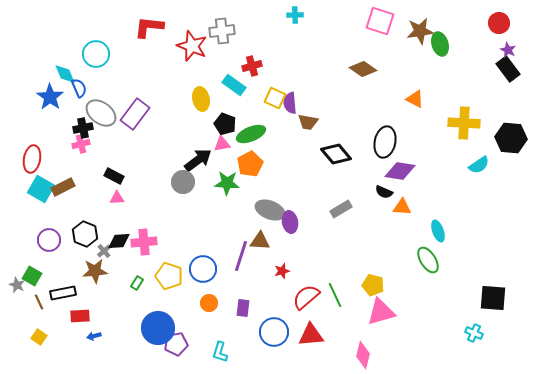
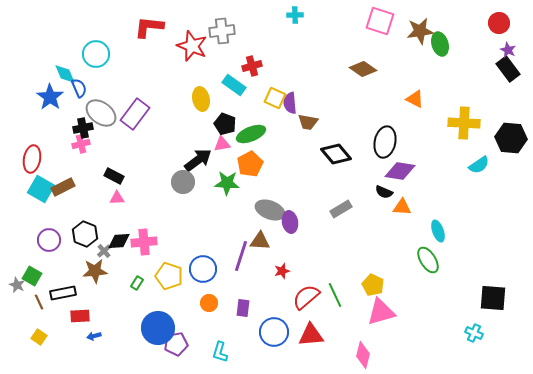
yellow pentagon at (373, 285): rotated 10 degrees clockwise
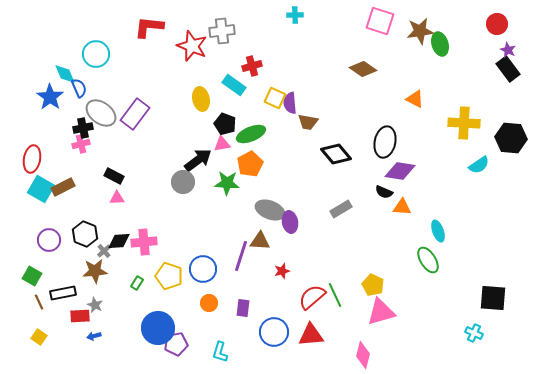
red circle at (499, 23): moved 2 px left, 1 px down
gray star at (17, 285): moved 78 px right, 20 px down
red semicircle at (306, 297): moved 6 px right
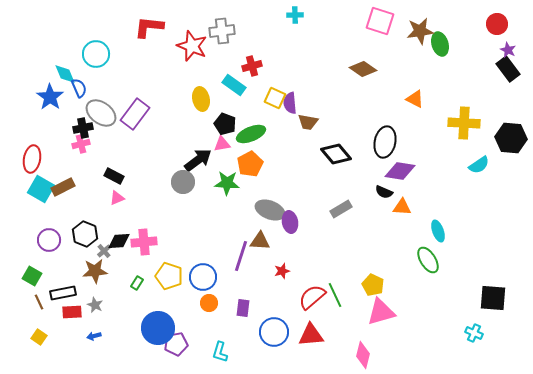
pink triangle at (117, 198): rotated 21 degrees counterclockwise
blue circle at (203, 269): moved 8 px down
red rectangle at (80, 316): moved 8 px left, 4 px up
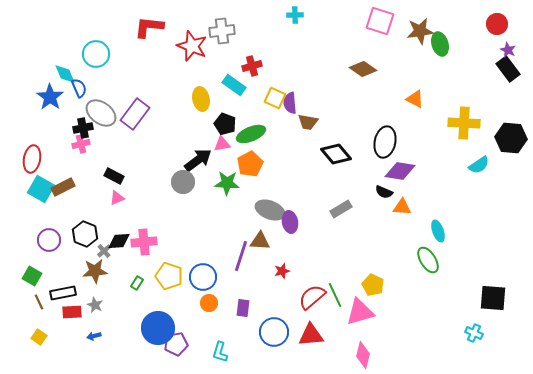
pink triangle at (381, 312): moved 21 px left
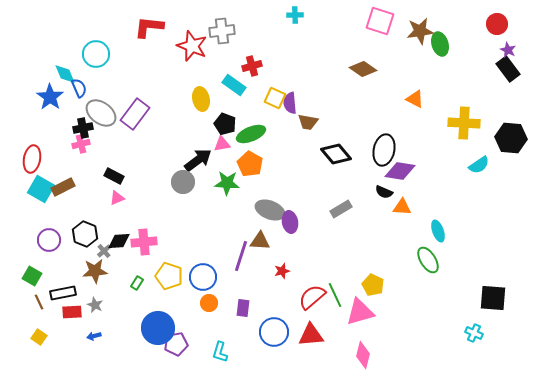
black ellipse at (385, 142): moved 1 px left, 8 px down
orange pentagon at (250, 164): rotated 15 degrees counterclockwise
